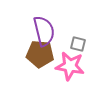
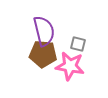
brown pentagon: moved 3 px right
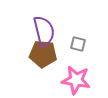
pink star: moved 6 px right, 14 px down
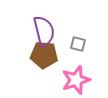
brown pentagon: moved 1 px right, 1 px down
pink star: rotated 28 degrees counterclockwise
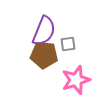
purple semicircle: rotated 36 degrees clockwise
gray square: moved 10 px left; rotated 21 degrees counterclockwise
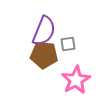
pink star: rotated 12 degrees counterclockwise
